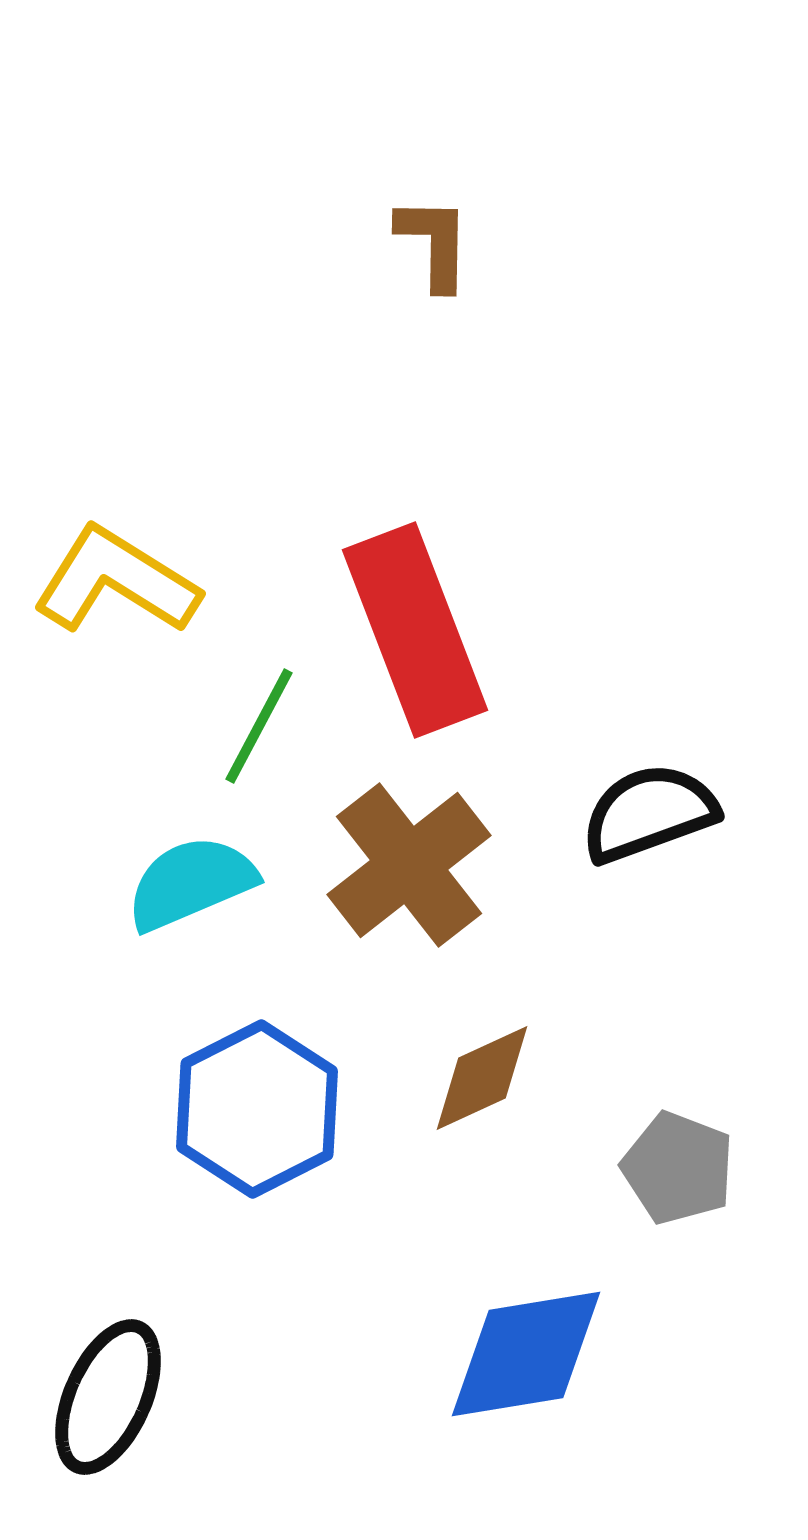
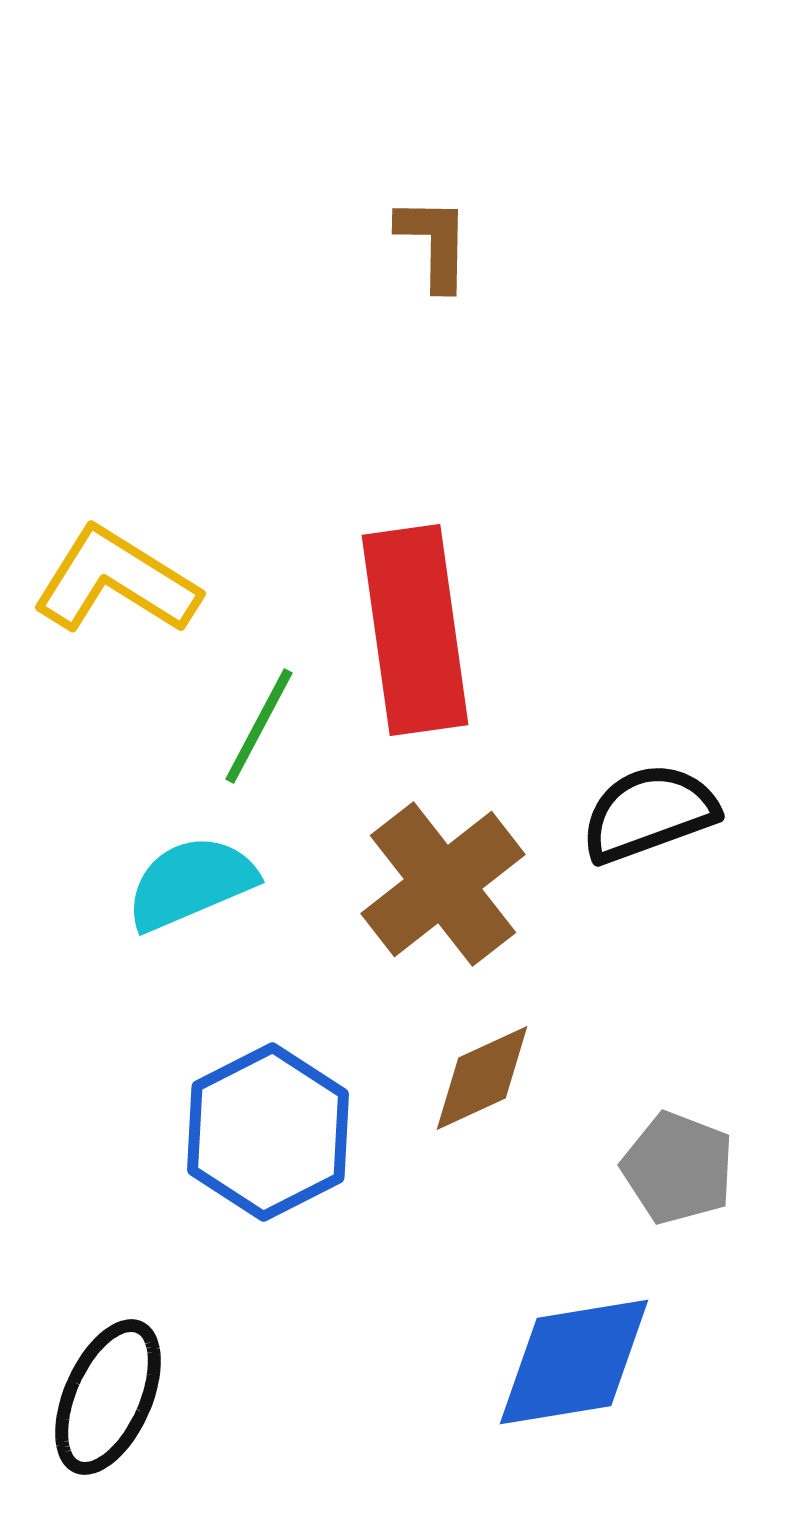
red rectangle: rotated 13 degrees clockwise
brown cross: moved 34 px right, 19 px down
blue hexagon: moved 11 px right, 23 px down
blue diamond: moved 48 px right, 8 px down
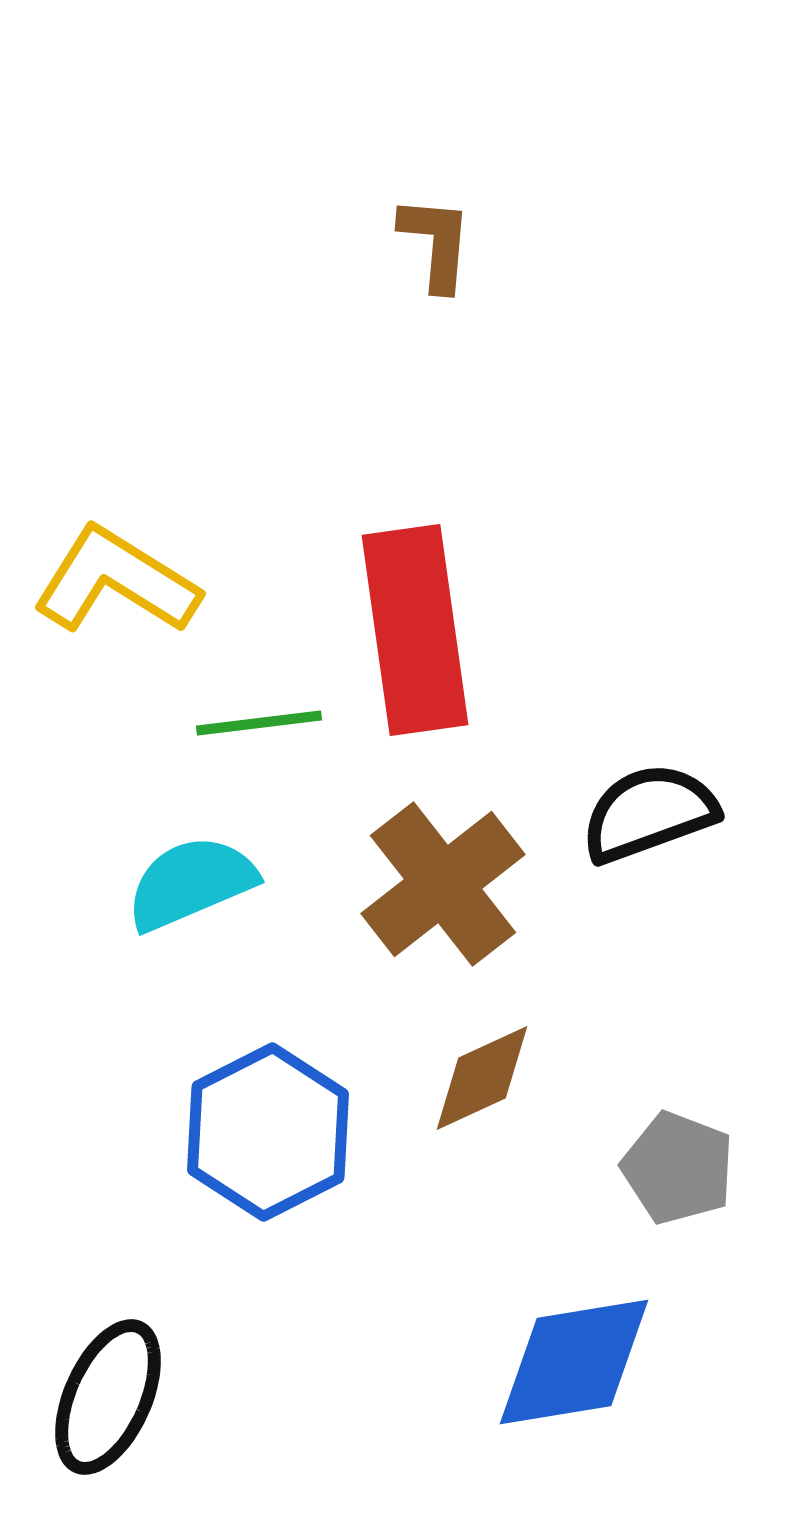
brown L-shape: moved 2 px right; rotated 4 degrees clockwise
green line: moved 3 px up; rotated 55 degrees clockwise
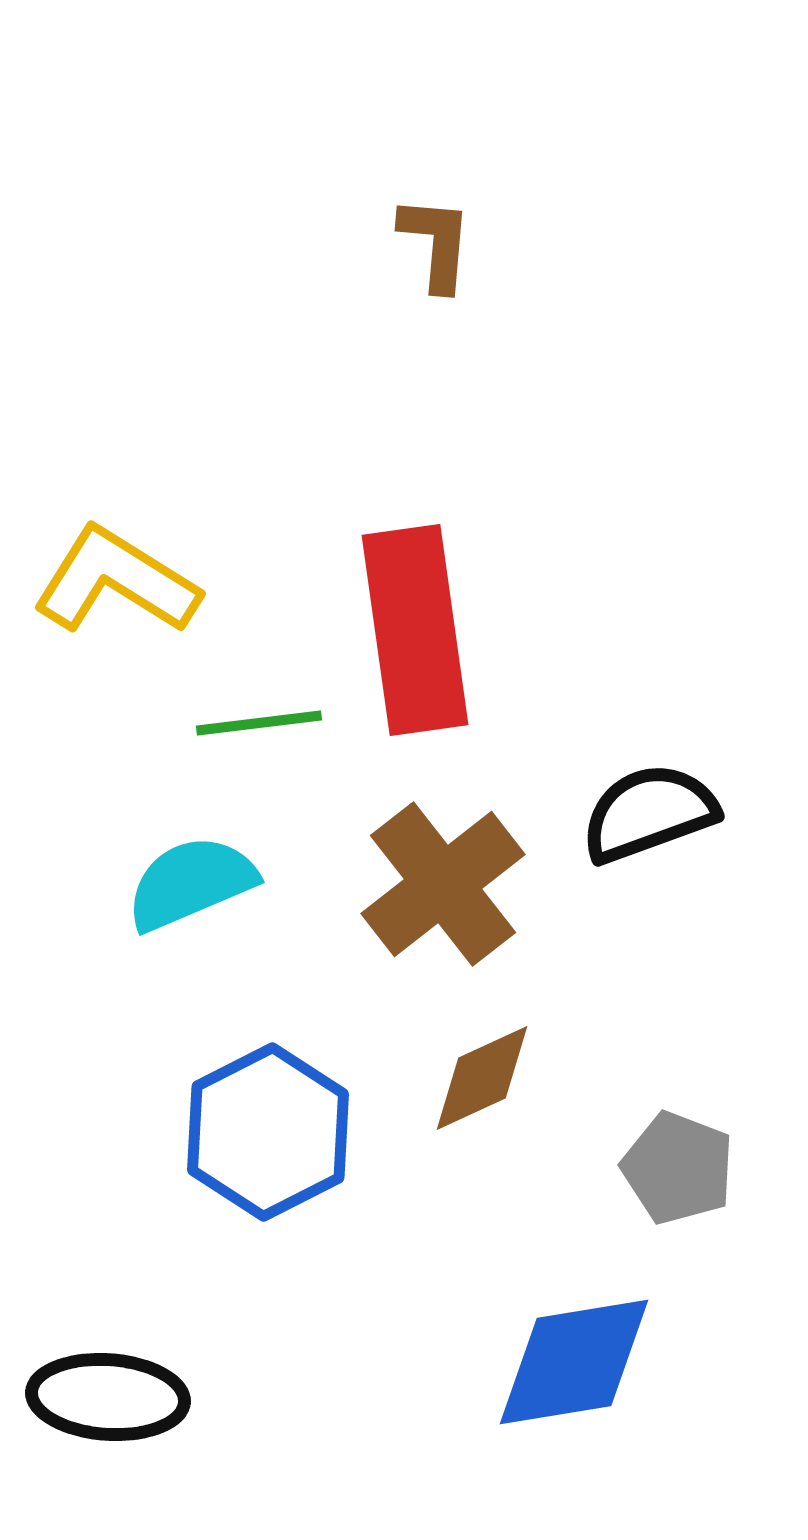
black ellipse: rotated 70 degrees clockwise
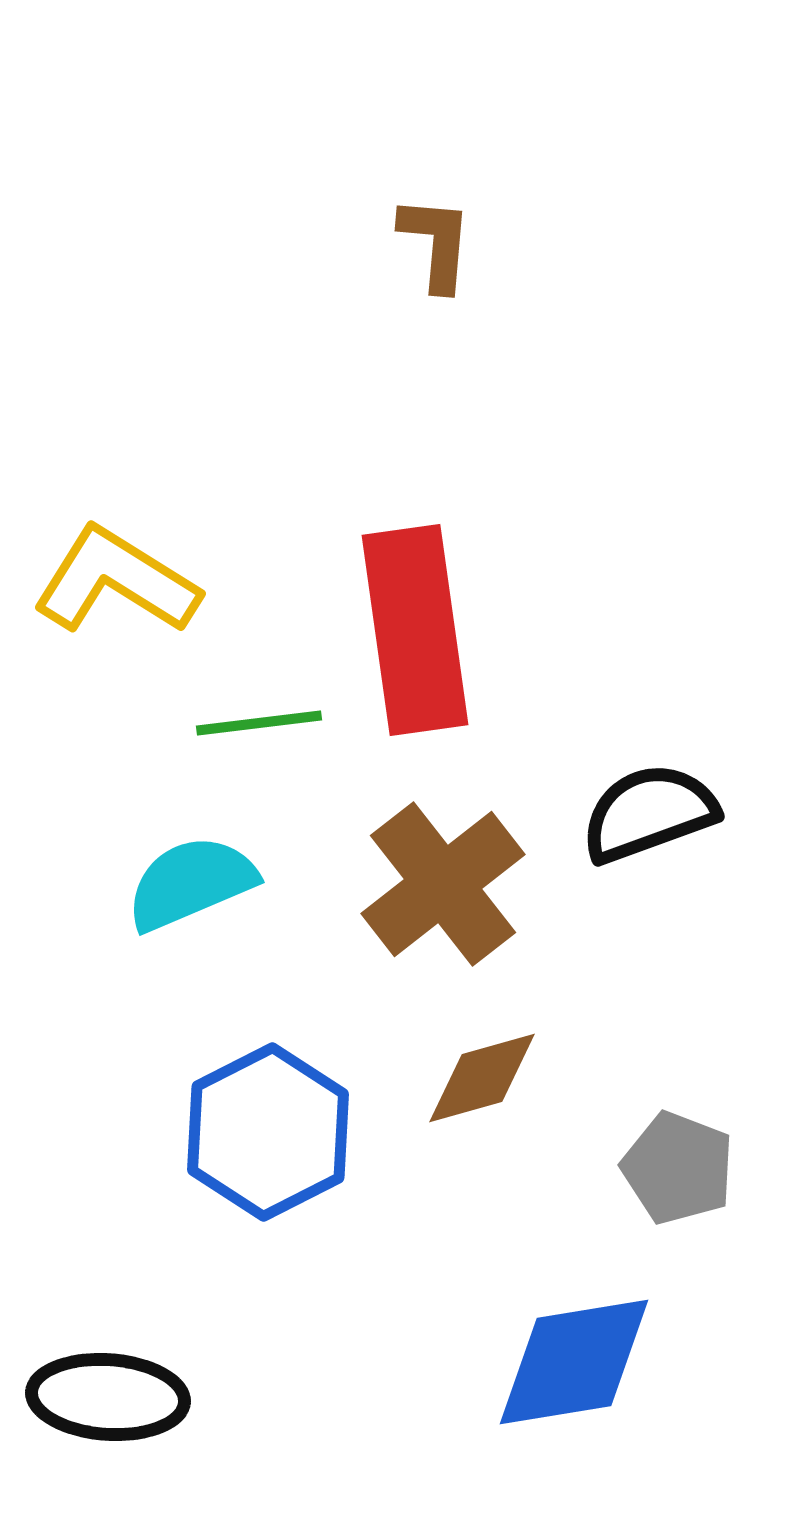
brown diamond: rotated 9 degrees clockwise
